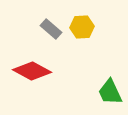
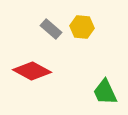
yellow hexagon: rotated 10 degrees clockwise
green trapezoid: moved 5 px left
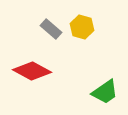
yellow hexagon: rotated 10 degrees clockwise
green trapezoid: rotated 100 degrees counterclockwise
